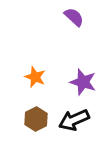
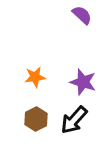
purple semicircle: moved 8 px right, 2 px up
orange star: rotated 30 degrees counterclockwise
black arrow: rotated 24 degrees counterclockwise
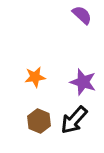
brown hexagon: moved 3 px right, 2 px down; rotated 10 degrees counterclockwise
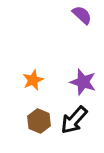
orange star: moved 2 px left, 3 px down; rotated 15 degrees counterclockwise
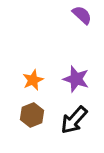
purple star: moved 7 px left, 3 px up
brown hexagon: moved 7 px left, 6 px up; rotated 15 degrees clockwise
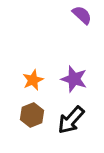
purple star: moved 2 px left
black arrow: moved 3 px left
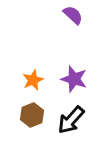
purple semicircle: moved 9 px left
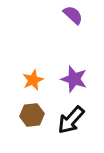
brown hexagon: rotated 15 degrees clockwise
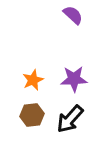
purple star: rotated 20 degrees counterclockwise
black arrow: moved 1 px left, 1 px up
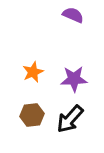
purple semicircle: rotated 20 degrees counterclockwise
orange star: moved 8 px up
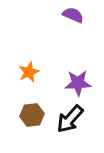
orange star: moved 4 px left
purple star: moved 4 px right, 4 px down
